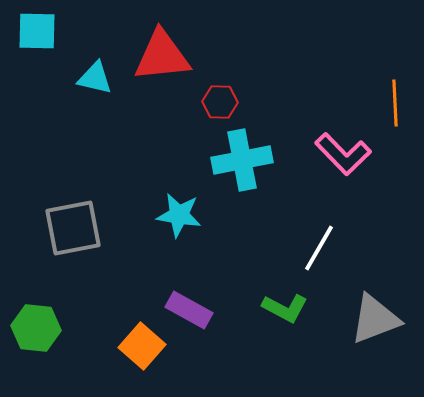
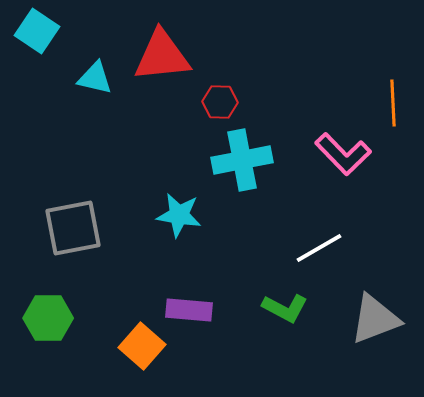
cyan square: rotated 33 degrees clockwise
orange line: moved 2 px left
white line: rotated 30 degrees clockwise
purple rectangle: rotated 24 degrees counterclockwise
green hexagon: moved 12 px right, 10 px up; rotated 6 degrees counterclockwise
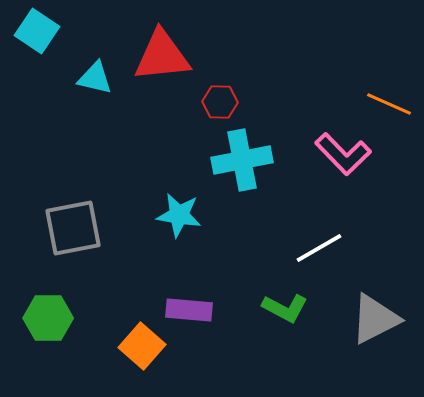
orange line: moved 4 px left, 1 px down; rotated 63 degrees counterclockwise
gray triangle: rotated 6 degrees counterclockwise
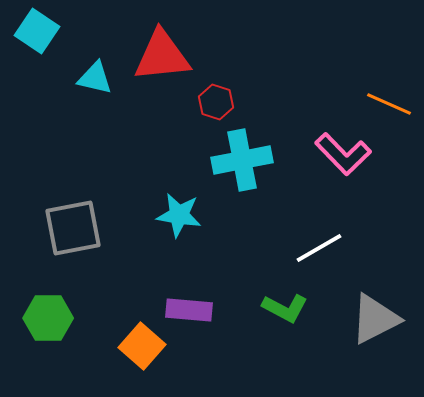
red hexagon: moved 4 px left; rotated 16 degrees clockwise
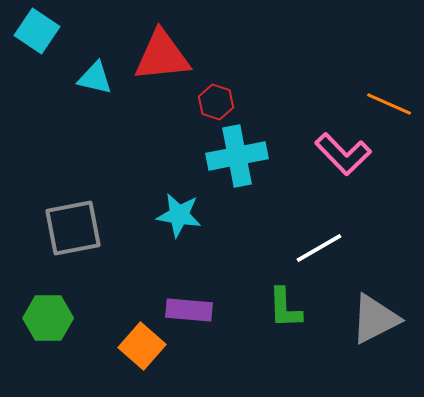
cyan cross: moved 5 px left, 4 px up
green L-shape: rotated 60 degrees clockwise
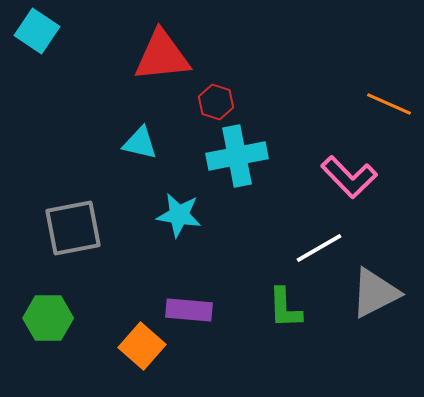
cyan triangle: moved 45 px right, 65 px down
pink L-shape: moved 6 px right, 23 px down
gray triangle: moved 26 px up
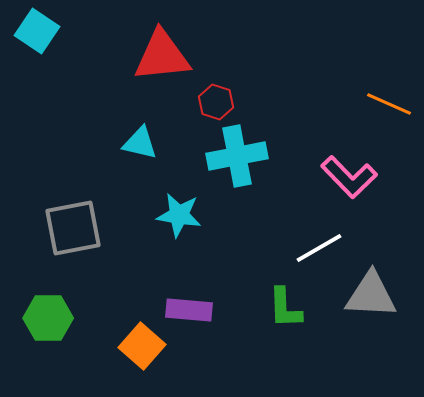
gray triangle: moved 4 px left, 2 px down; rotated 30 degrees clockwise
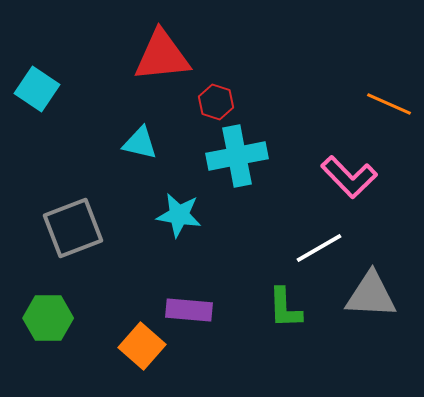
cyan square: moved 58 px down
gray square: rotated 10 degrees counterclockwise
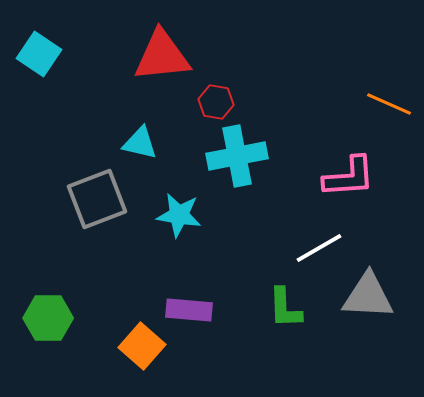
cyan square: moved 2 px right, 35 px up
red hexagon: rotated 8 degrees counterclockwise
pink L-shape: rotated 50 degrees counterclockwise
gray square: moved 24 px right, 29 px up
gray triangle: moved 3 px left, 1 px down
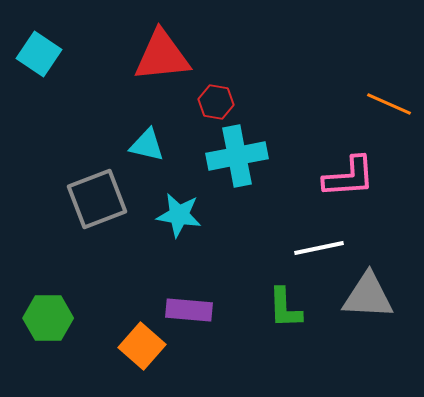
cyan triangle: moved 7 px right, 2 px down
white line: rotated 18 degrees clockwise
